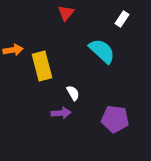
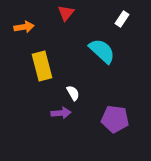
orange arrow: moved 11 px right, 23 px up
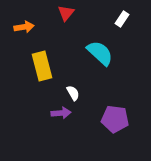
cyan semicircle: moved 2 px left, 2 px down
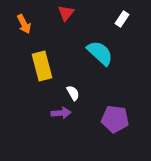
orange arrow: moved 3 px up; rotated 72 degrees clockwise
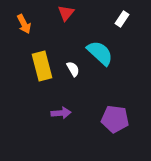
white semicircle: moved 24 px up
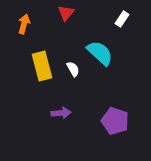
orange arrow: rotated 138 degrees counterclockwise
purple pentagon: moved 2 px down; rotated 12 degrees clockwise
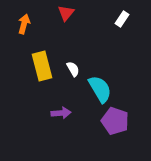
cyan semicircle: moved 36 px down; rotated 16 degrees clockwise
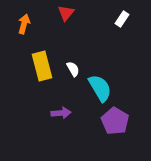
cyan semicircle: moved 1 px up
purple pentagon: rotated 12 degrees clockwise
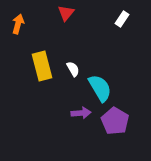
orange arrow: moved 6 px left
purple arrow: moved 20 px right
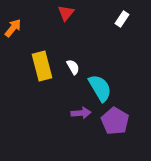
orange arrow: moved 5 px left, 4 px down; rotated 24 degrees clockwise
white semicircle: moved 2 px up
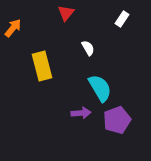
white semicircle: moved 15 px right, 19 px up
purple pentagon: moved 2 px right, 1 px up; rotated 20 degrees clockwise
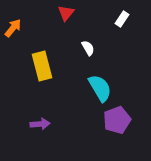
purple arrow: moved 41 px left, 11 px down
